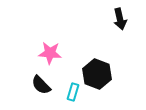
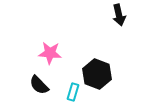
black arrow: moved 1 px left, 4 px up
black semicircle: moved 2 px left
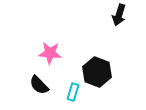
black arrow: rotated 30 degrees clockwise
black hexagon: moved 2 px up
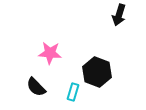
black semicircle: moved 3 px left, 2 px down
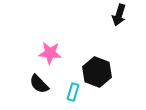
black semicircle: moved 3 px right, 3 px up
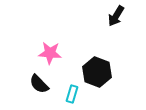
black arrow: moved 3 px left, 1 px down; rotated 15 degrees clockwise
cyan rectangle: moved 1 px left, 2 px down
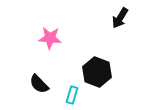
black arrow: moved 4 px right, 2 px down
pink star: moved 15 px up
cyan rectangle: moved 1 px down
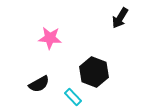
black hexagon: moved 3 px left
black semicircle: rotated 75 degrees counterclockwise
cyan rectangle: moved 1 px right, 2 px down; rotated 60 degrees counterclockwise
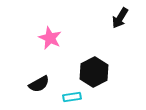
pink star: rotated 20 degrees clockwise
black hexagon: rotated 12 degrees clockwise
cyan rectangle: moved 1 px left; rotated 54 degrees counterclockwise
